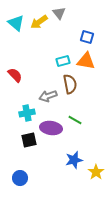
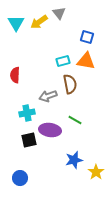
cyan triangle: rotated 18 degrees clockwise
red semicircle: rotated 133 degrees counterclockwise
purple ellipse: moved 1 px left, 2 px down
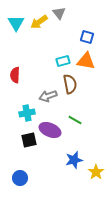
purple ellipse: rotated 15 degrees clockwise
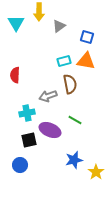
gray triangle: moved 13 px down; rotated 32 degrees clockwise
yellow arrow: moved 10 px up; rotated 54 degrees counterclockwise
cyan rectangle: moved 1 px right
blue circle: moved 13 px up
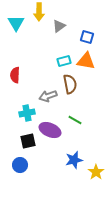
black square: moved 1 px left, 1 px down
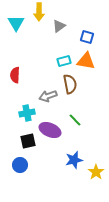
green line: rotated 16 degrees clockwise
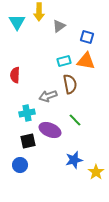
cyan triangle: moved 1 px right, 1 px up
